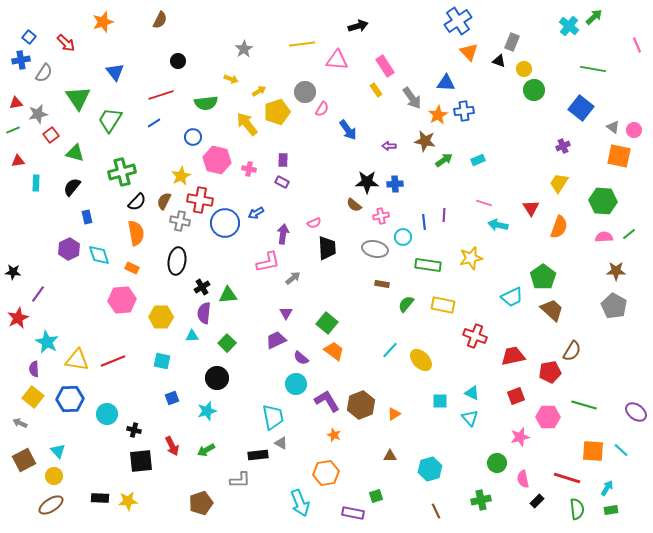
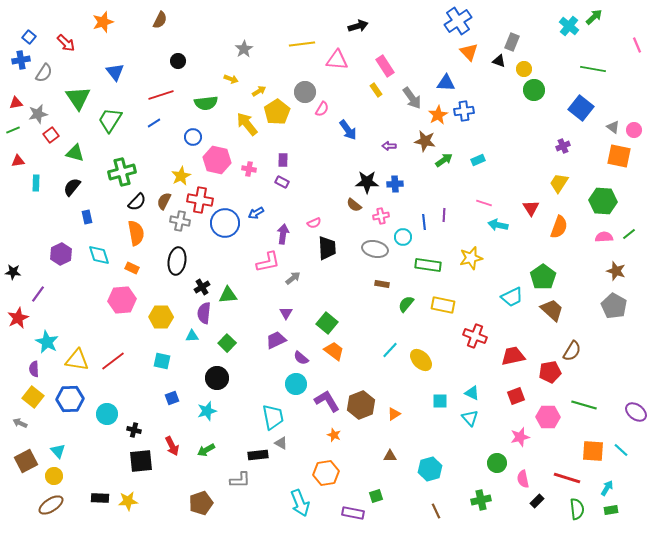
yellow pentagon at (277, 112): rotated 15 degrees counterclockwise
purple hexagon at (69, 249): moved 8 px left, 5 px down
brown star at (616, 271): rotated 18 degrees clockwise
red line at (113, 361): rotated 15 degrees counterclockwise
brown square at (24, 460): moved 2 px right, 1 px down
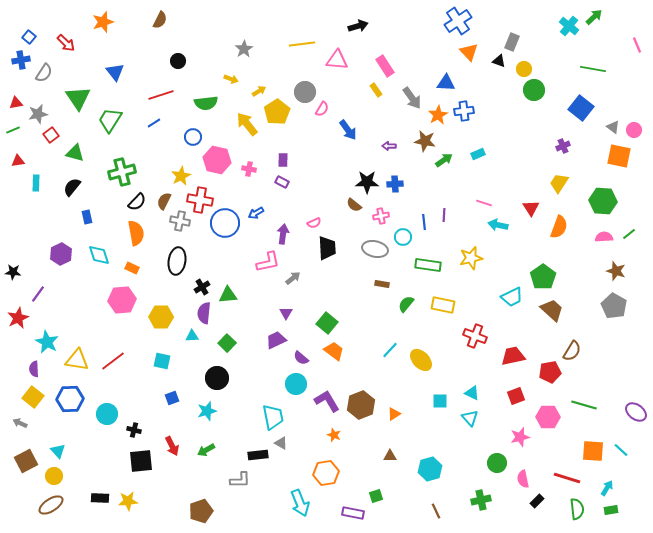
cyan rectangle at (478, 160): moved 6 px up
brown pentagon at (201, 503): moved 8 px down
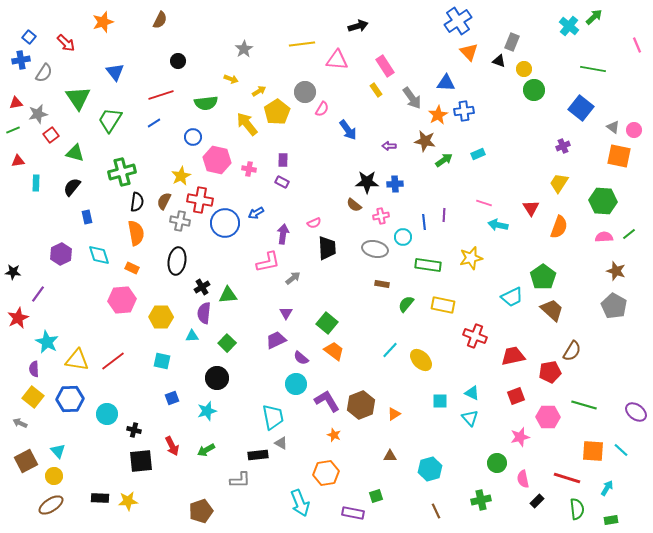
black semicircle at (137, 202): rotated 36 degrees counterclockwise
green rectangle at (611, 510): moved 10 px down
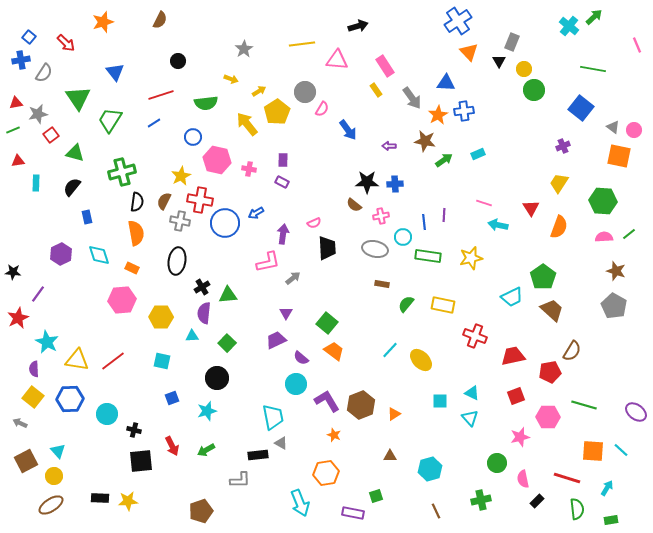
black triangle at (499, 61): rotated 40 degrees clockwise
green rectangle at (428, 265): moved 9 px up
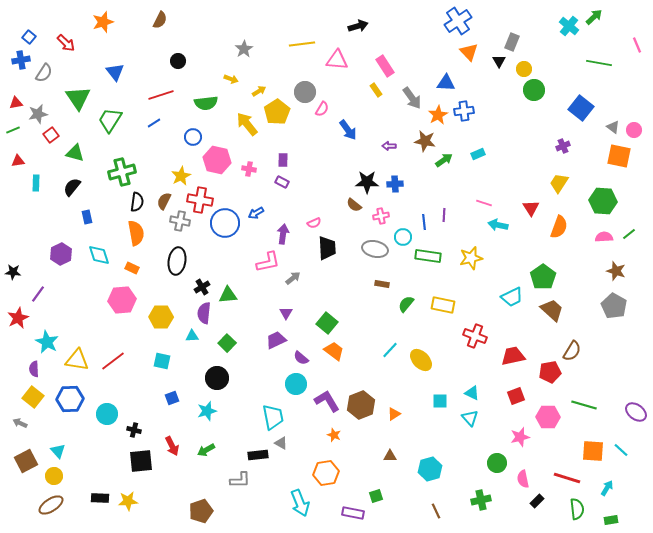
green line at (593, 69): moved 6 px right, 6 px up
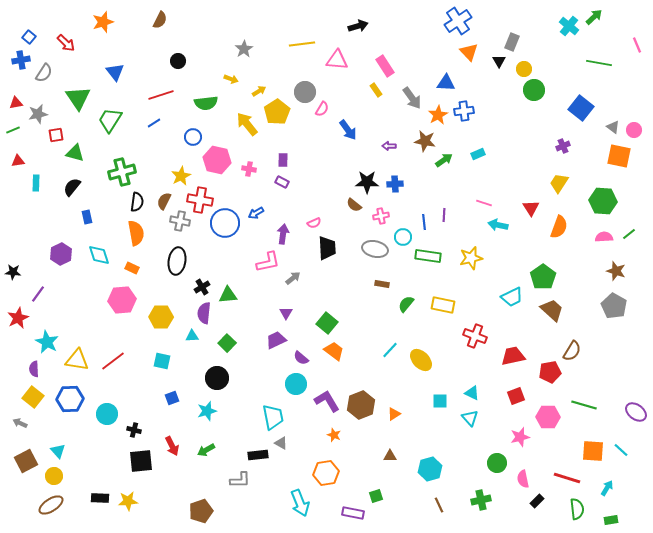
red square at (51, 135): moved 5 px right; rotated 28 degrees clockwise
brown line at (436, 511): moved 3 px right, 6 px up
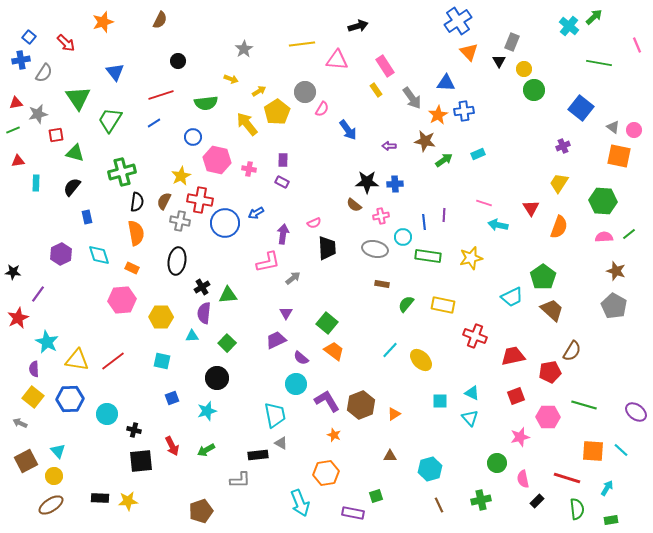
cyan trapezoid at (273, 417): moved 2 px right, 2 px up
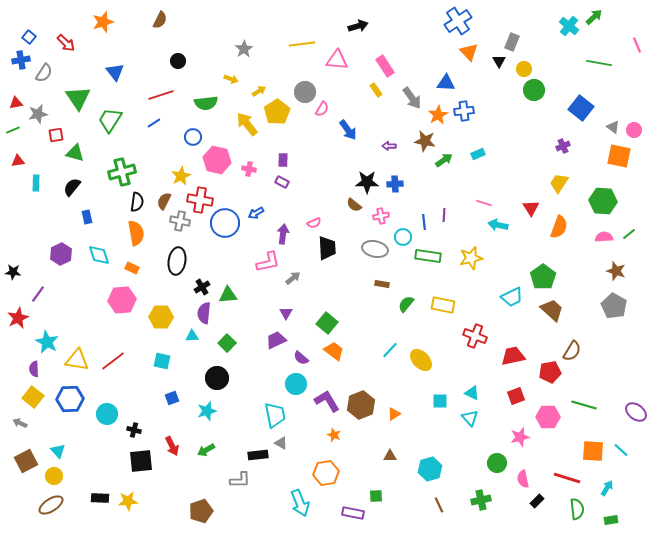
green square at (376, 496): rotated 16 degrees clockwise
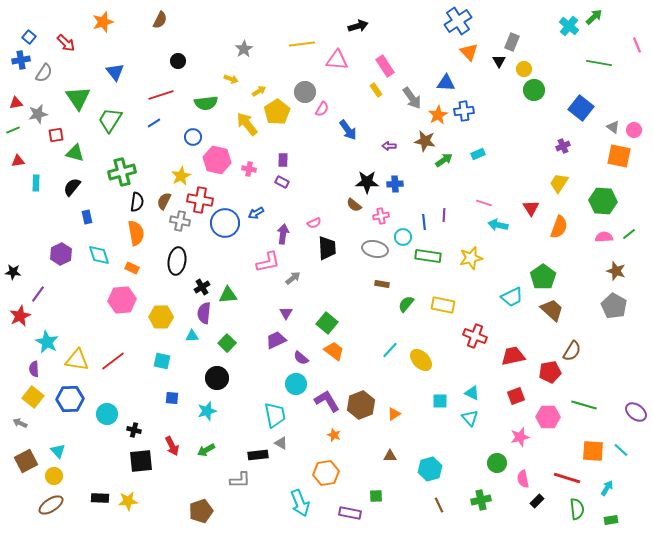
red star at (18, 318): moved 2 px right, 2 px up
blue square at (172, 398): rotated 24 degrees clockwise
purple rectangle at (353, 513): moved 3 px left
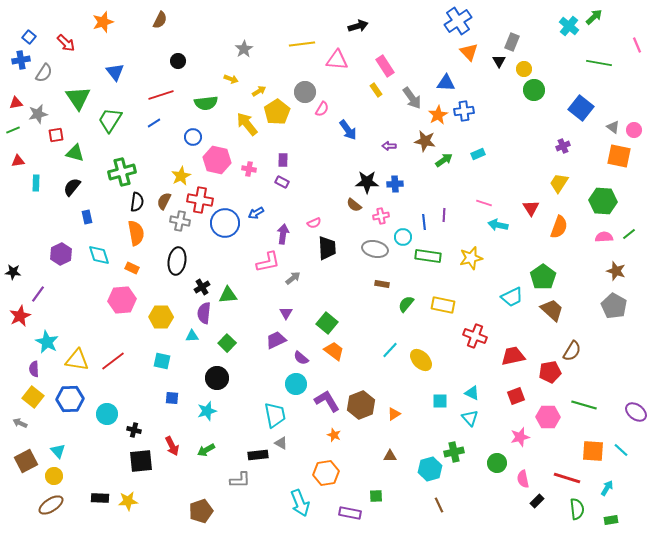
green cross at (481, 500): moved 27 px left, 48 px up
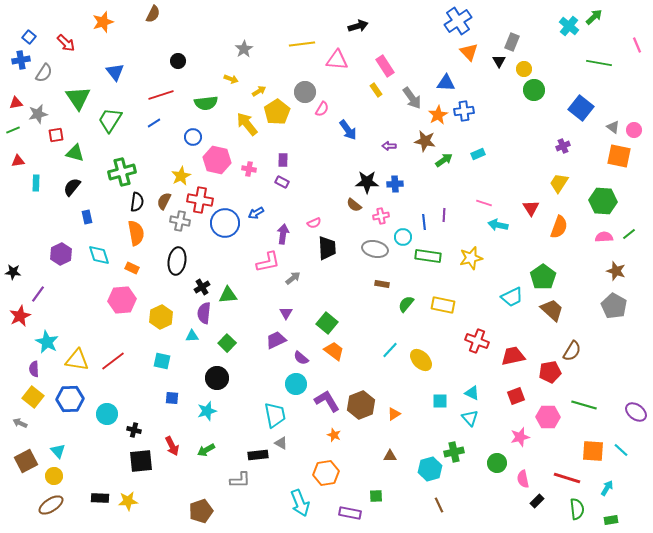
brown semicircle at (160, 20): moved 7 px left, 6 px up
yellow hexagon at (161, 317): rotated 25 degrees counterclockwise
red cross at (475, 336): moved 2 px right, 5 px down
